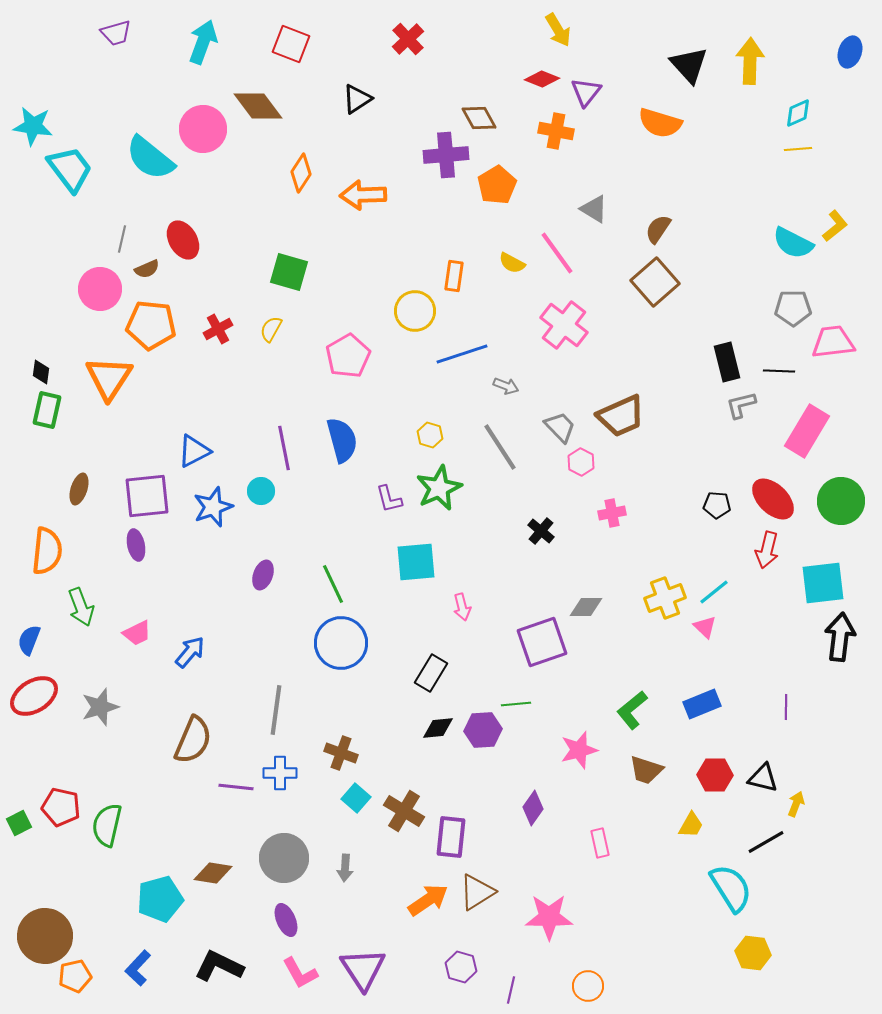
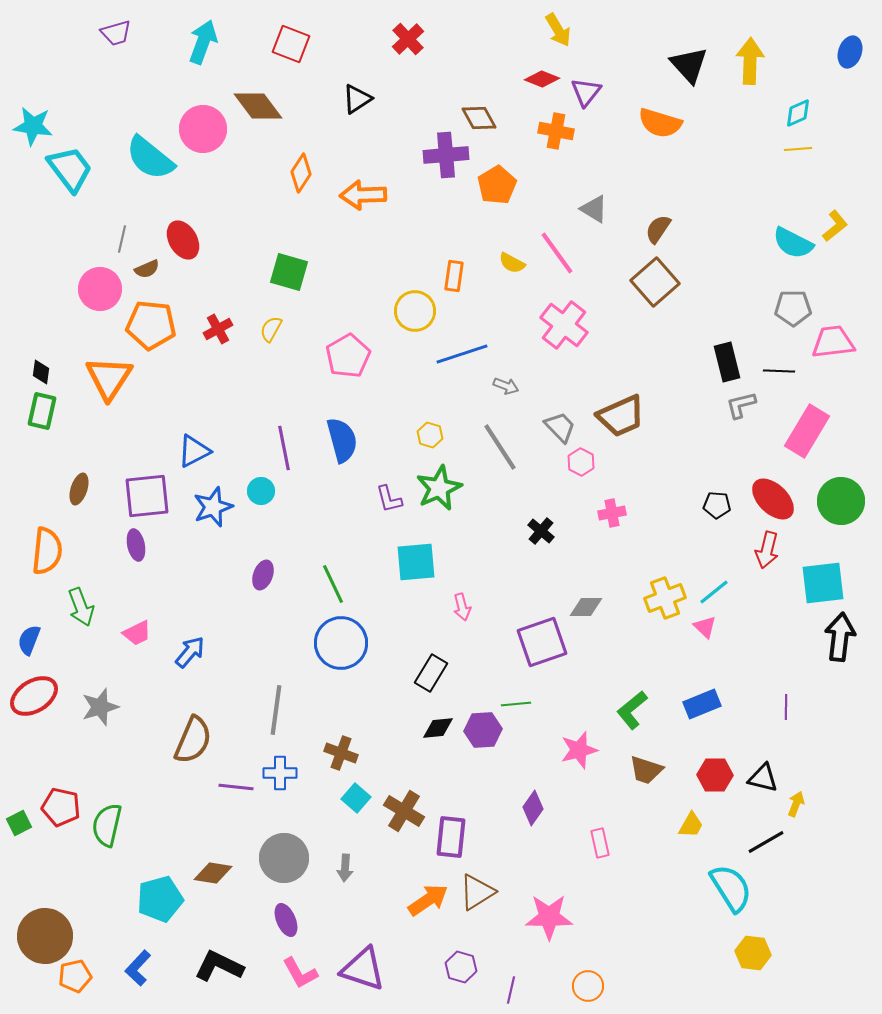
green rectangle at (47, 410): moved 5 px left, 1 px down
purple triangle at (363, 969): rotated 39 degrees counterclockwise
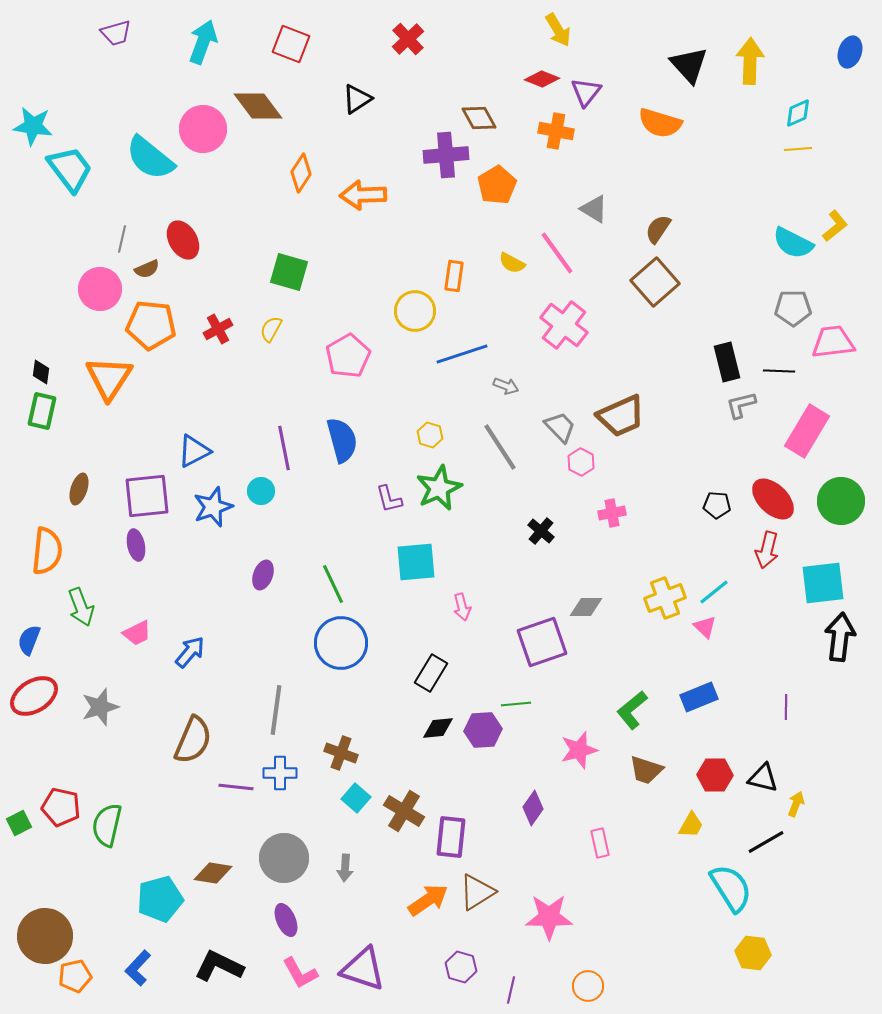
blue rectangle at (702, 704): moved 3 px left, 7 px up
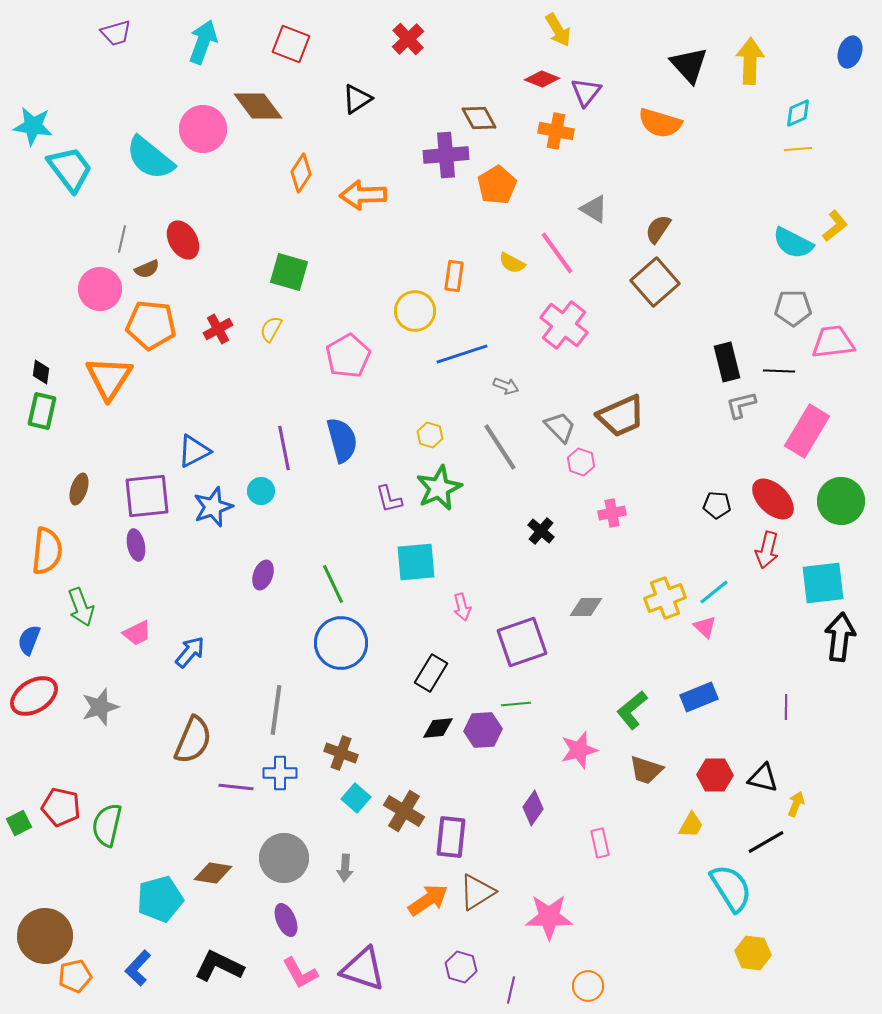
pink hexagon at (581, 462): rotated 8 degrees counterclockwise
purple square at (542, 642): moved 20 px left
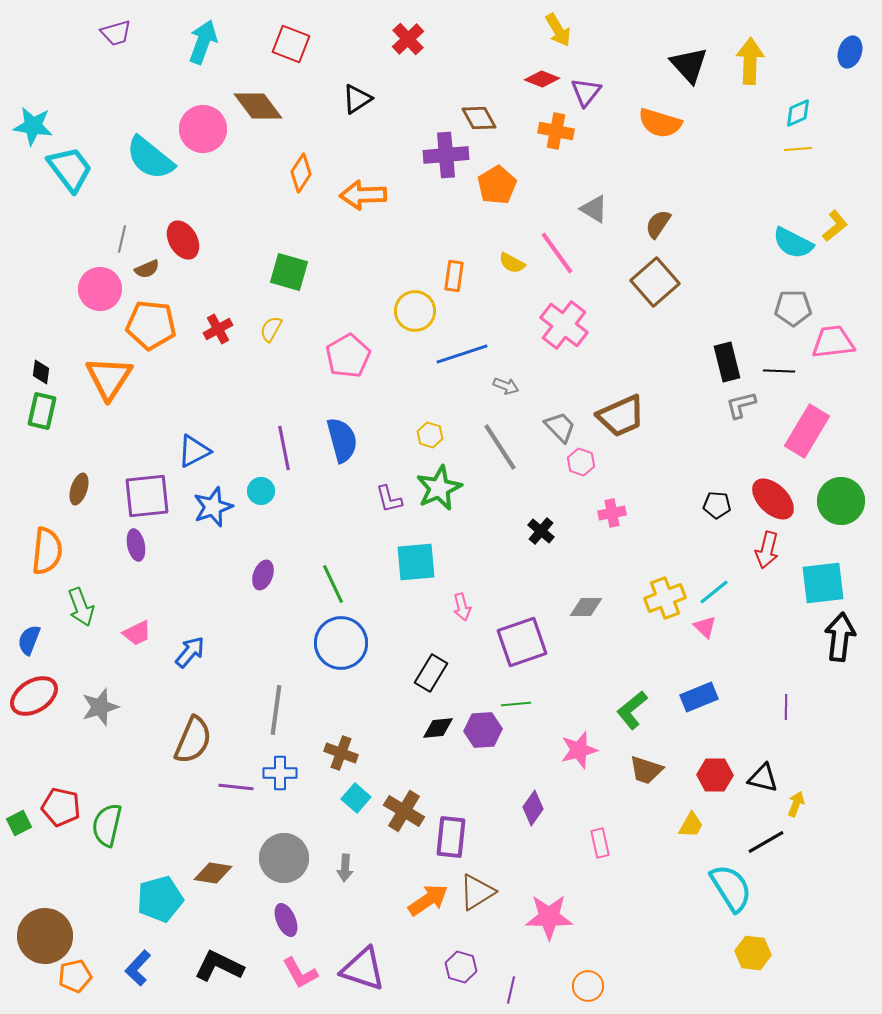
brown semicircle at (658, 229): moved 5 px up
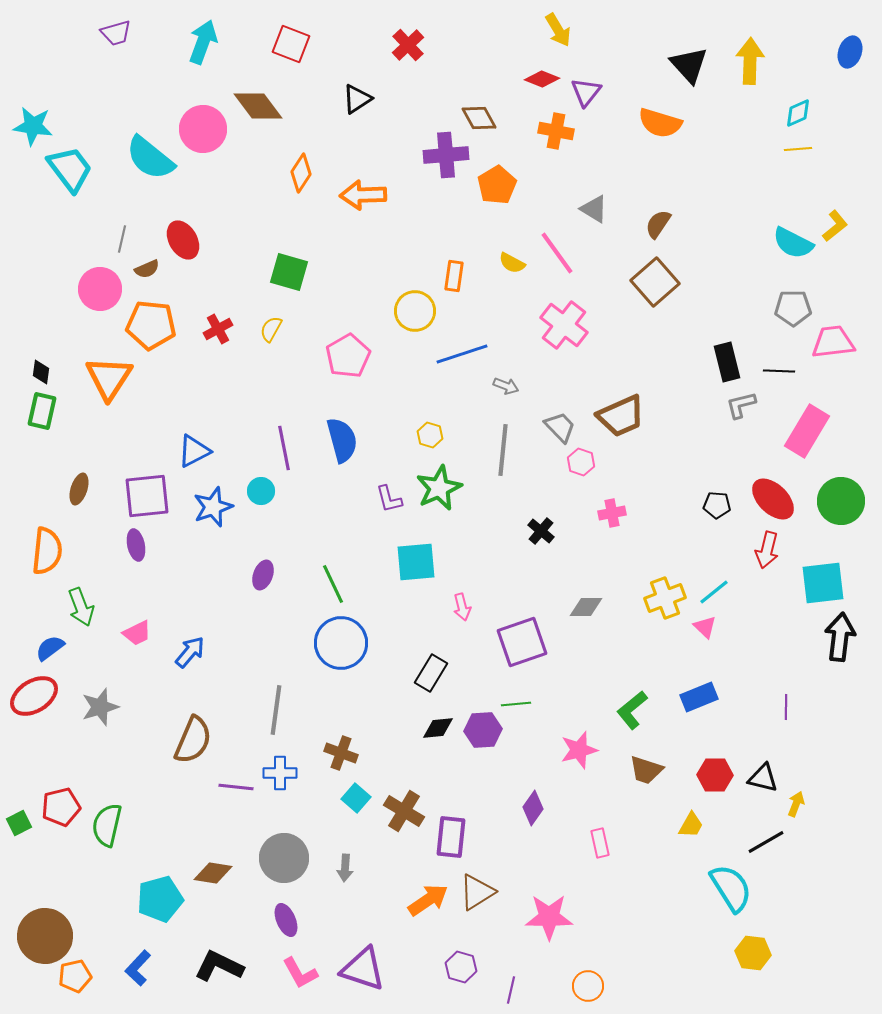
red cross at (408, 39): moved 6 px down
gray line at (500, 447): moved 3 px right, 3 px down; rotated 39 degrees clockwise
blue semicircle at (29, 640): moved 21 px right, 8 px down; rotated 32 degrees clockwise
red pentagon at (61, 807): rotated 27 degrees counterclockwise
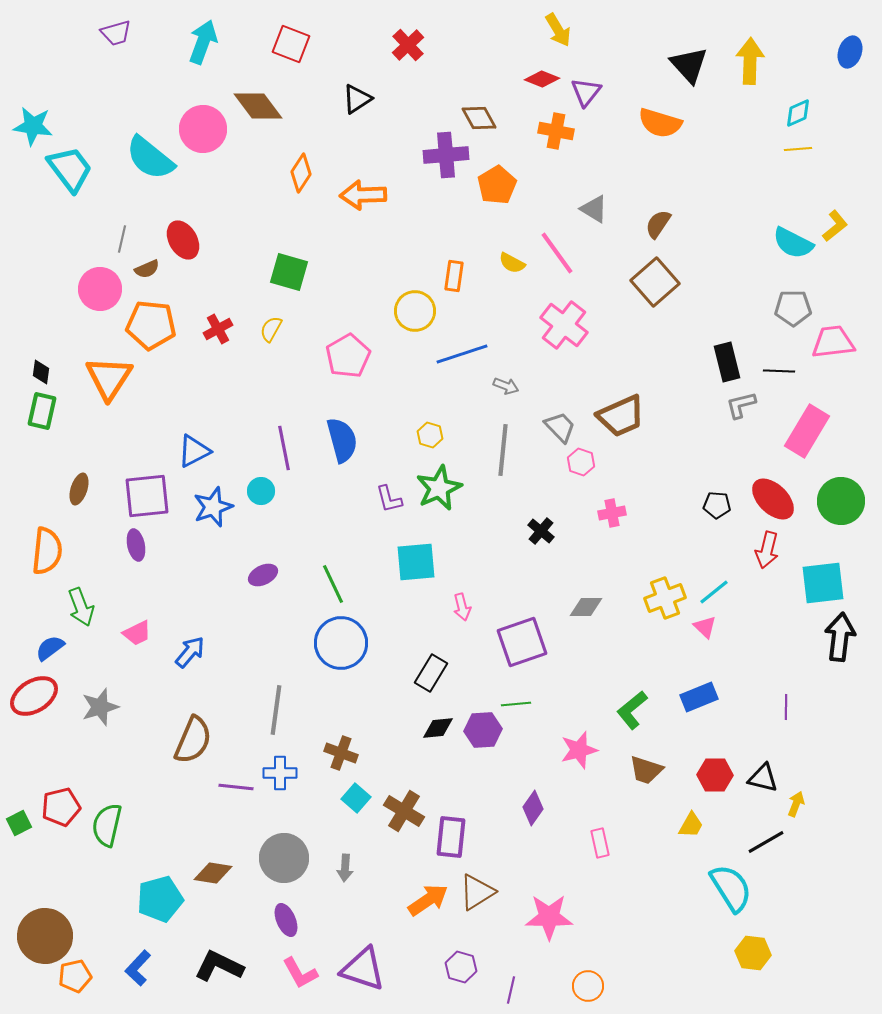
purple ellipse at (263, 575): rotated 44 degrees clockwise
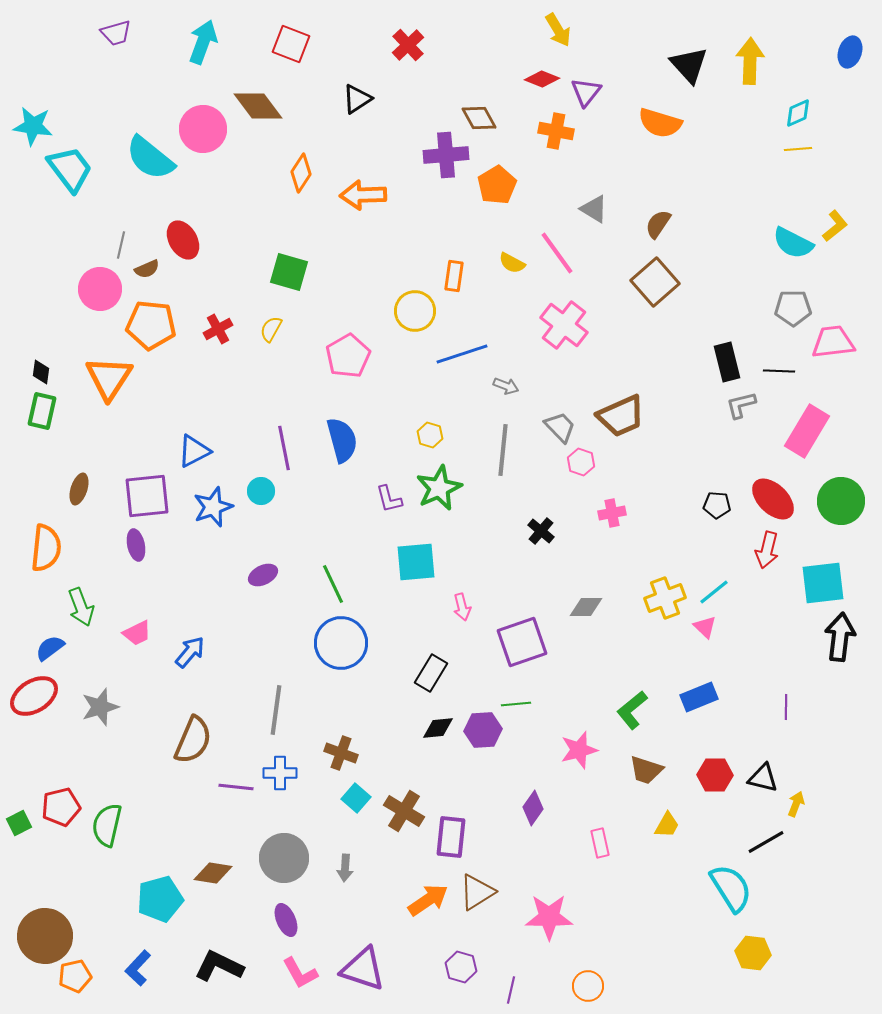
gray line at (122, 239): moved 1 px left, 6 px down
orange semicircle at (47, 551): moved 1 px left, 3 px up
yellow trapezoid at (691, 825): moved 24 px left
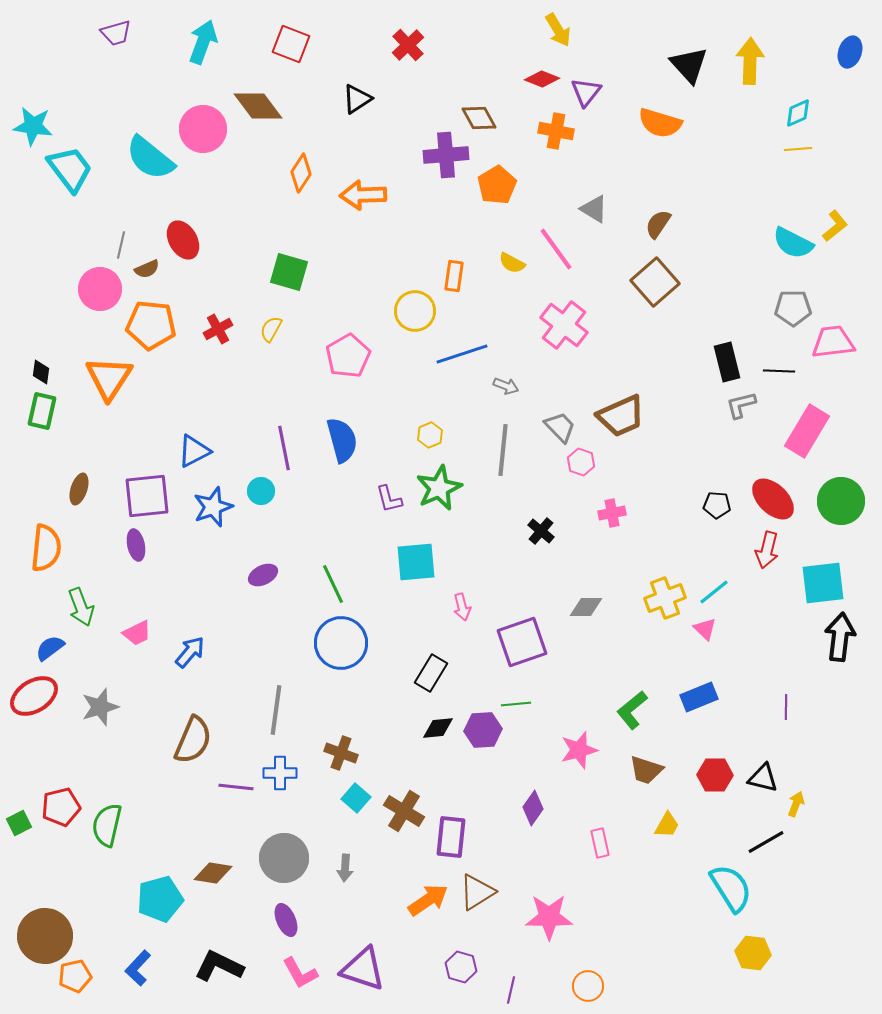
pink line at (557, 253): moved 1 px left, 4 px up
yellow hexagon at (430, 435): rotated 20 degrees clockwise
pink triangle at (705, 627): moved 2 px down
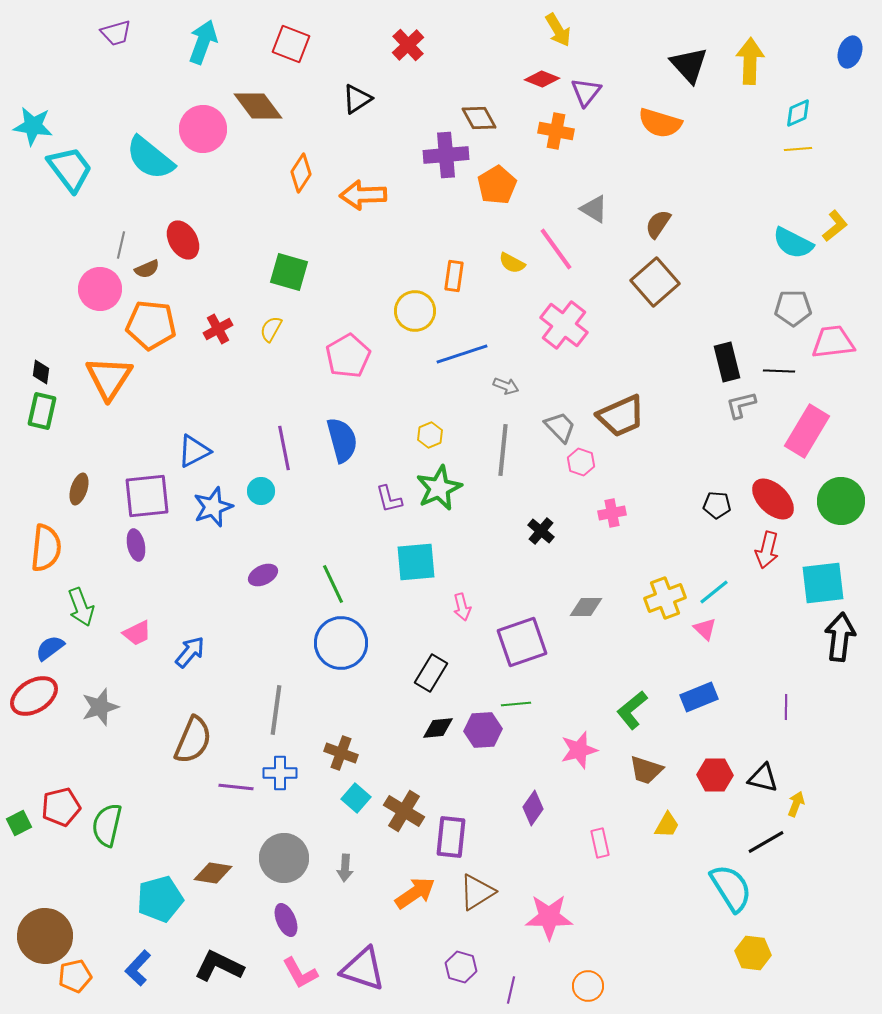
orange arrow at (428, 900): moved 13 px left, 7 px up
